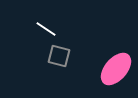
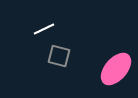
white line: moved 2 px left; rotated 60 degrees counterclockwise
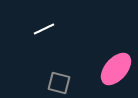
gray square: moved 27 px down
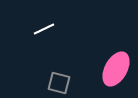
pink ellipse: rotated 12 degrees counterclockwise
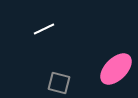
pink ellipse: rotated 16 degrees clockwise
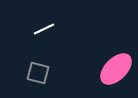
gray square: moved 21 px left, 10 px up
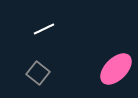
gray square: rotated 25 degrees clockwise
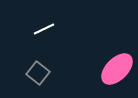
pink ellipse: moved 1 px right
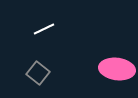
pink ellipse: rotated 52 degrees clockwise
